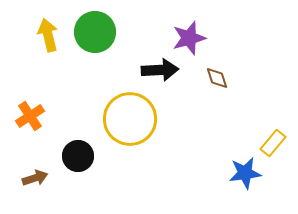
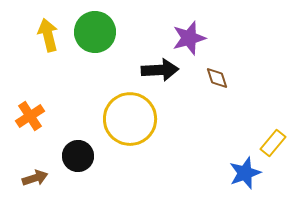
blue star: rotated 12 degrees counterclockwise
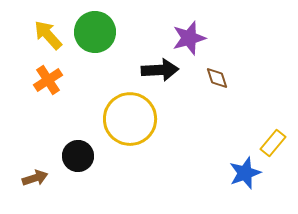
yellow arrow: rotated 28 degrees counterclockwise
orange cross: moved 18 px right, 36 px up
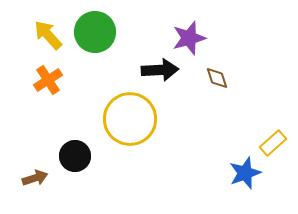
yellow rectangle: rotated 8 degrees clockwise
black circle: moved 3 px left
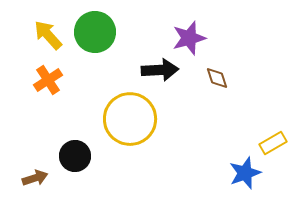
yellow rectangle: rotated 12 degrees clockwise
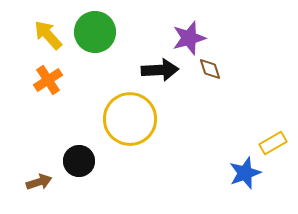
brown diamond: moved 7 px left, 9 px up
black circle: moved 4 px right, 5 px down
brown arrow: moved 4 px right, 4 px down
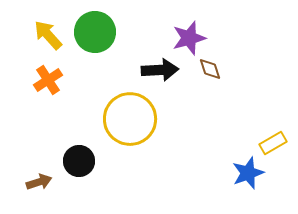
blue star: moved 3 px right
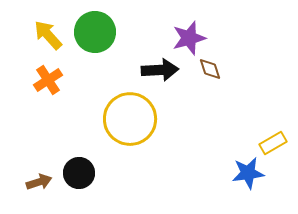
black circle: moved 12 px down
blue star: rotated 12 degrees clockwise
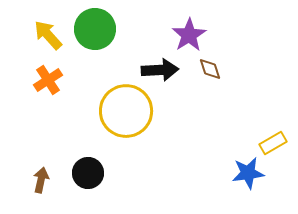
green circle: moved 3 px up
purple star: moved 3 px up; rotated 16 degrees counterclockwise
yellow circle: moved 4 px left, 8 px up
black circle: moved 9 px right
brown arrow: moved 2 px right, 2 px up; rotated 60 degrees counterclockwise
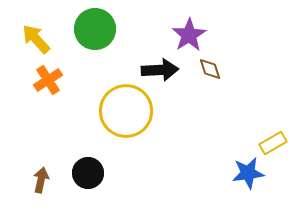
yellow arrow: moved 12 px left, 4 px down
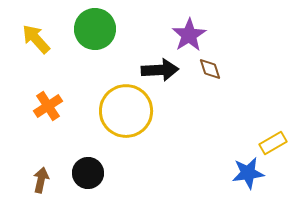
orange cross: moved 26 px down
